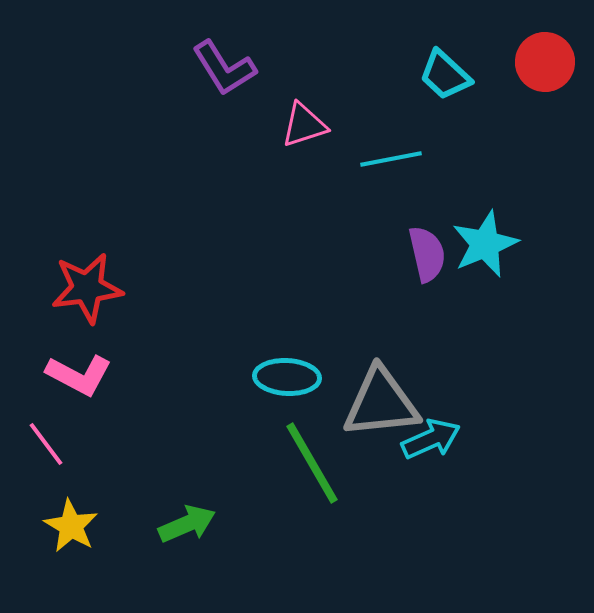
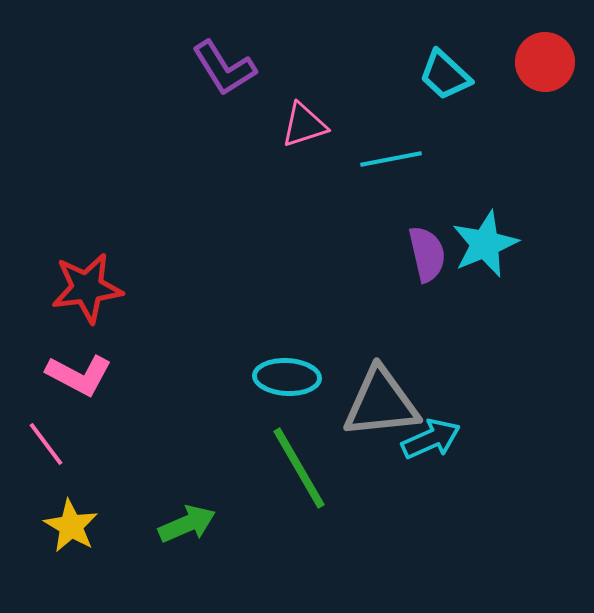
green line: moved 13 px left, 5 px down
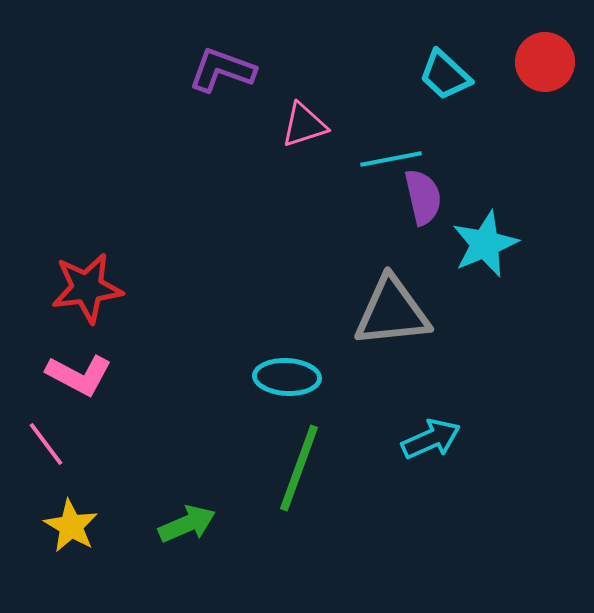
purple L-shape: moved 2 px left, 2 px down; rotated 142 degrees clockwise
purple semicircle: moved 4 px left, 57 px up
gray triangle: moved 11 px right, 91 px up
green line: rotated 50 degrees clockwise
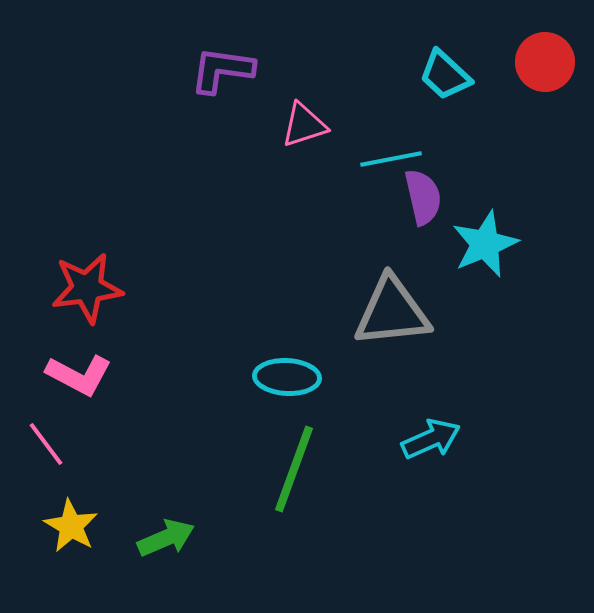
purple L-shape: rotated 12 degrees counterclockwise
green line: moved 5 px left, 1 px down
green arrow: moved 21 px left, 14 px down
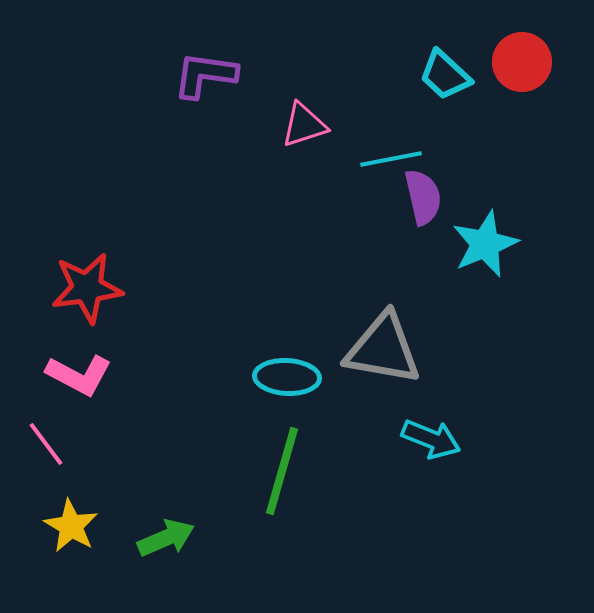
red circle: moved 23 px left
purple L-shape: moved 17 px left, 5 px down
gray triangle: moved 9 px left, 37 px down; rotated 16 degrees clockwise
cyan arrow: rotated 46 degrees clockwise
green line: moved 12 px left, 2 px down; rotated 4 degrees counterclockwise
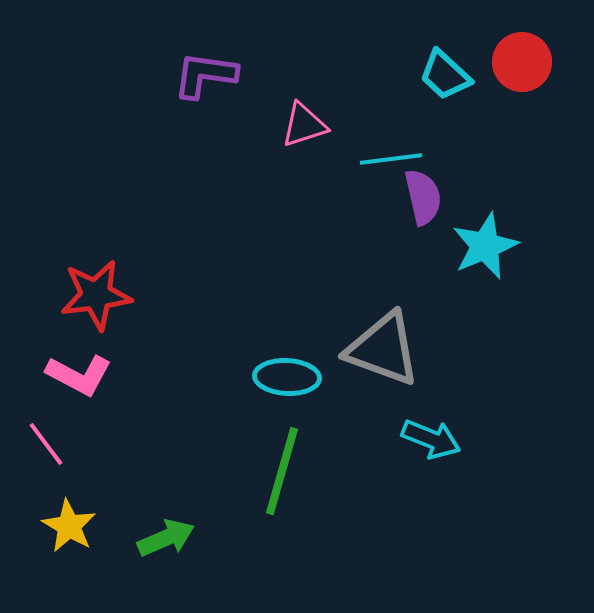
cyan line: rotated 4 degrees clockwise
cyan star: moved 2 px down
red star: moved 9 px right, 7 px down
gray triangle: rotated 10 degrees clockwise
yellow star: moved 2 px left
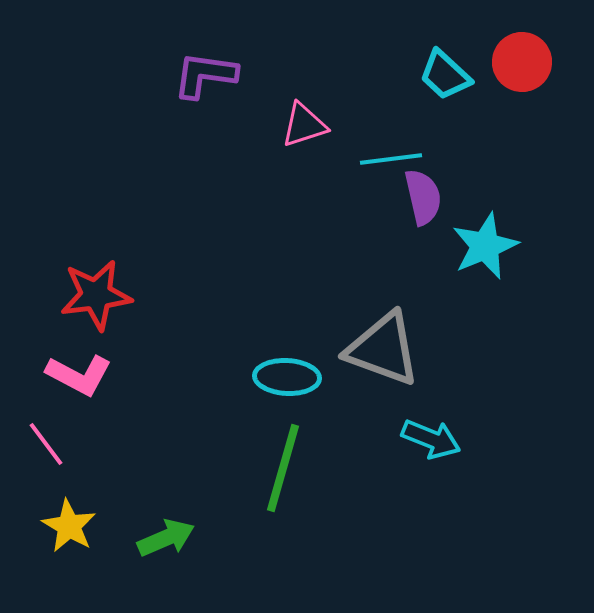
green line: moved 1 px right, 3 px up
